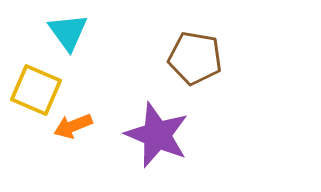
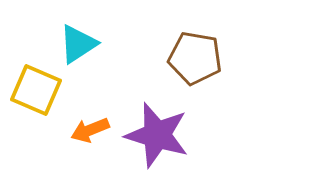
cyan triangle: moved 10 px right, 12 px down; rotated 33 degrees clockwise
orange arrow: moved 17 px right, 4 px down
purple star: rotated 6 degrees counterclockwise
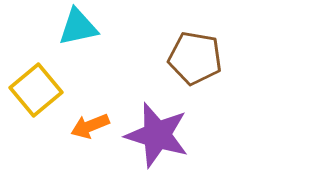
cyan triangle: moved 17 px up; rotated 21 degrees clockwise
yellow square: rotated 27 degrees clockwise
orange arrow: moved 4 px up
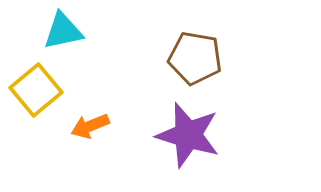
cyan triangle: moved 15 px left, 4 px down
purple star: moved 31 px right
